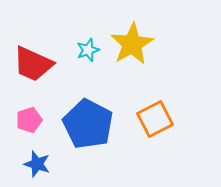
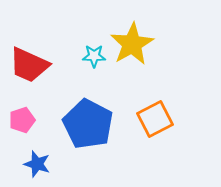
cyan star: moved 6 px right, 6 px down; rotated 20 degrees clockwise
red trapezoid: moved 4 px left, 1 px down
pink pentagon: moved 7 px left
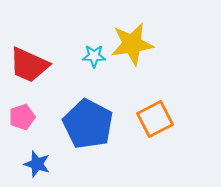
yellow star: rotated 21 degrees clockwise
pink pentagon: moved 3 px up
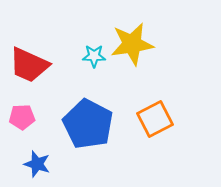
pink pentagon: rotated 15 degrees clockwise
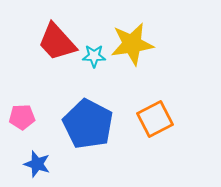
red trapezoid: moved 28 px right, 23 px up; rotated 24 degrees clockwise
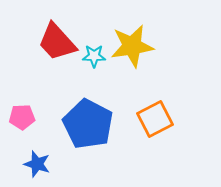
yellow star: moved 2 px down
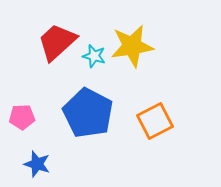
red trapezoid: rotated 90 degrees clockwise
cyan star: rotated 15 degrees clockwise
orange square: moved 2 px down
blue pentagon: moved 11 px up
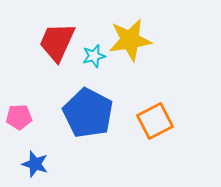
red trapezoid: rotated 24 degrees counterclockwise
yellow star: moved 2 px left, 6 px up
cyan star: rotated 30 degrees counterclockwise
pink pentagon: moved 3 px left
blue star: moved 2 px left
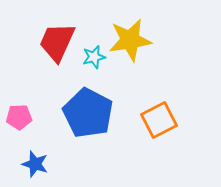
cyan star: moved 1 px down
orange square: moved 4 px right, 1 px up
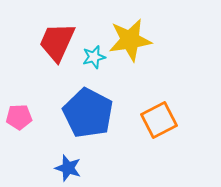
blue star: moved 33 px right, 4 px down
